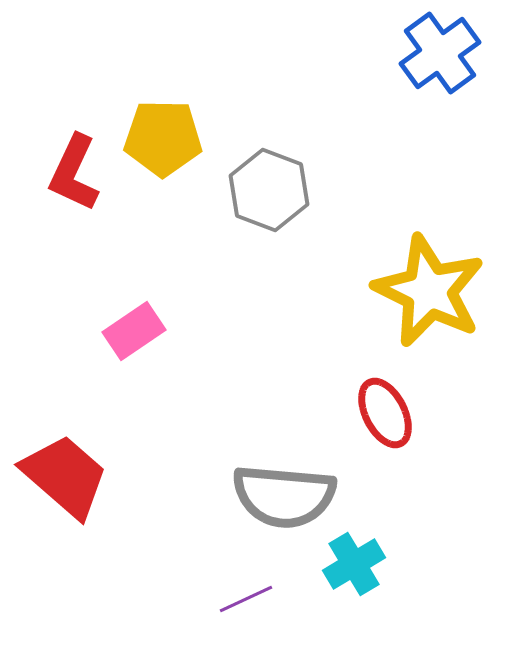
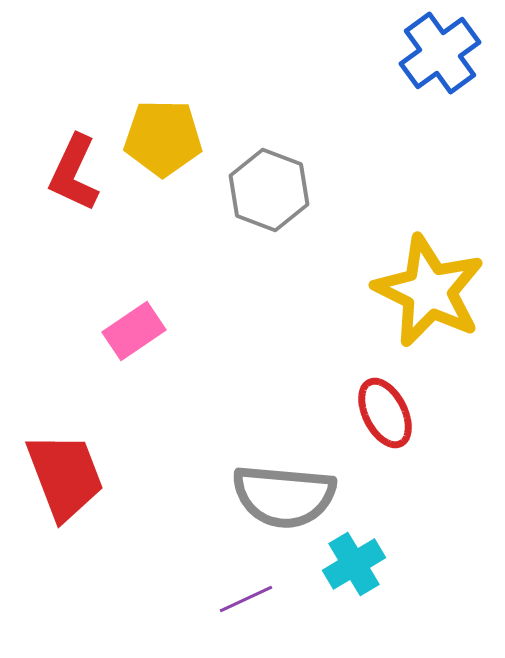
red trapezoid: rotated 28 degrees clockwise
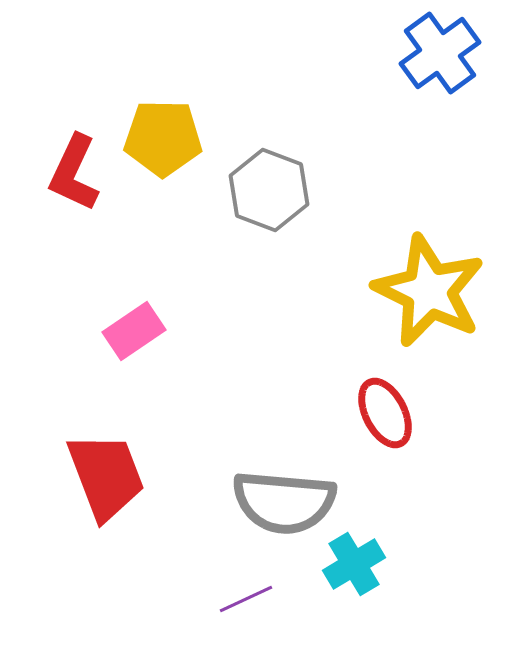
red trapezoid: moved 41 px right
gray semicircle: moved 6 px down
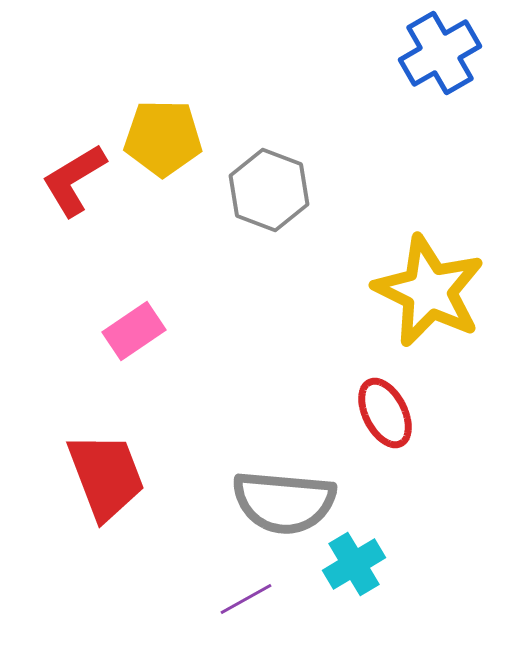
blue cross: rotated 6 degrees clockwise
red L-shape: moved 7 px down; rotated 34 degrees clockwise
purple line: rotated 4 degrees counterclockwise
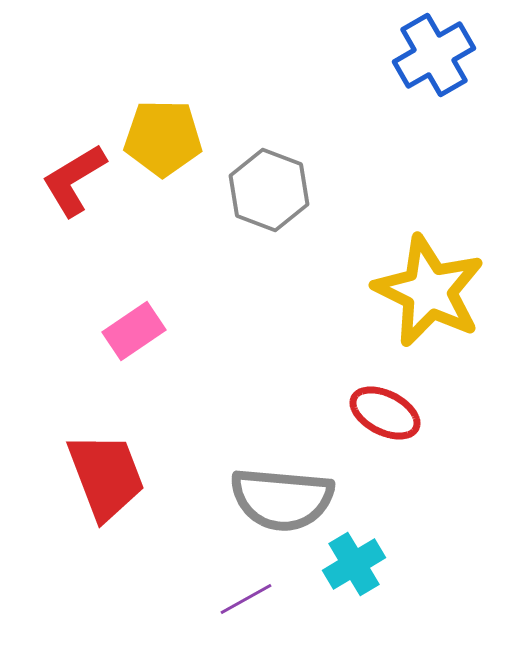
blue cross: moved 6 px left, 2 px down
red ellipse: rotated 36 degrees counterclockwise
gray semicircle: moved 2 px left, 3 px up
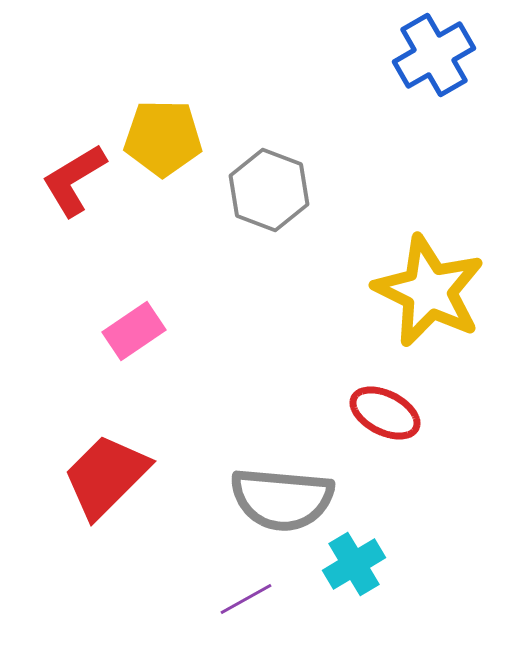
red trapezoid: rotated 114 degrees counterclockwise
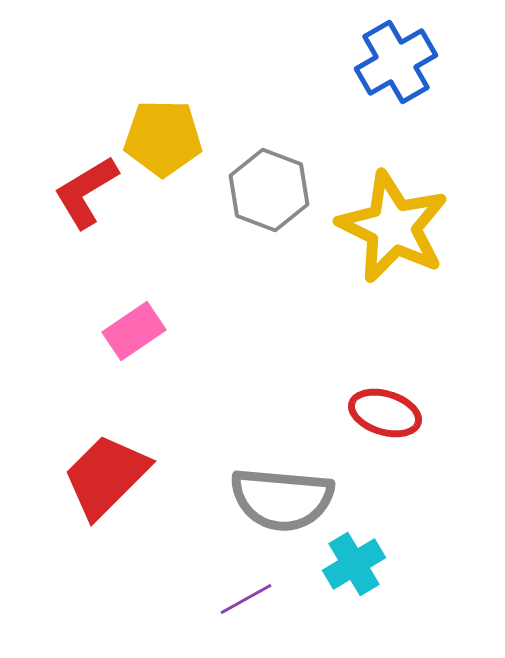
blue cross: moved 38 px left, 7 px down
red L-shape: moved 12 px right, 12 px down
yellow star: moved 36 px left, 64 px up
red ellipse: rotated 10 degrees counterclockwise
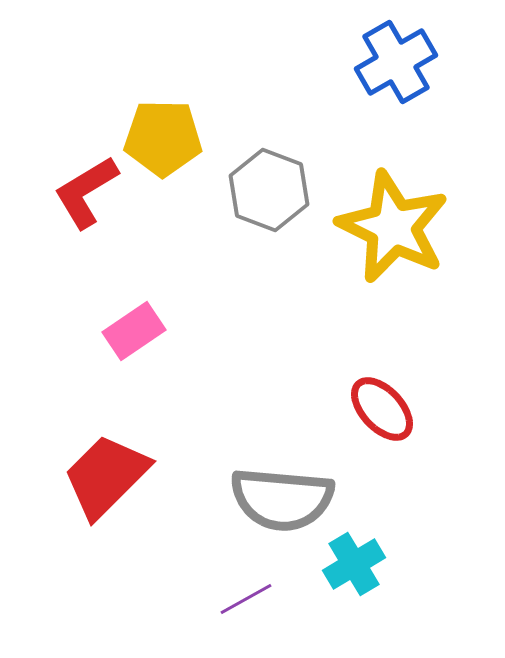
red ellipse: moved 3 px left, 4 px up; rotated 30 degrees clockwise
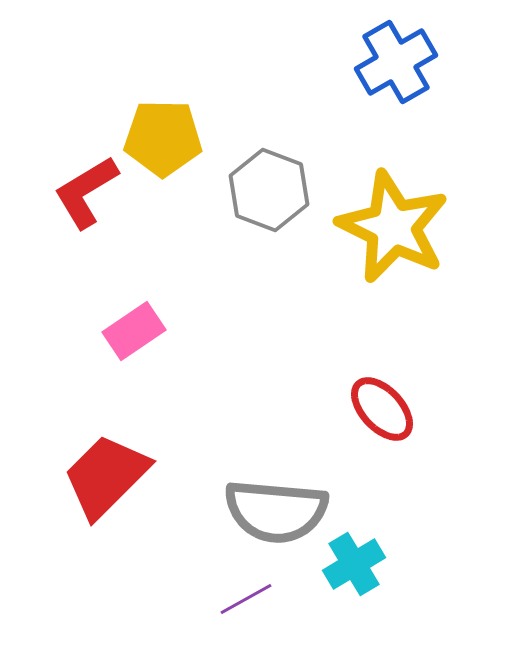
gray semicircle: moved 6 px left, 12 px down
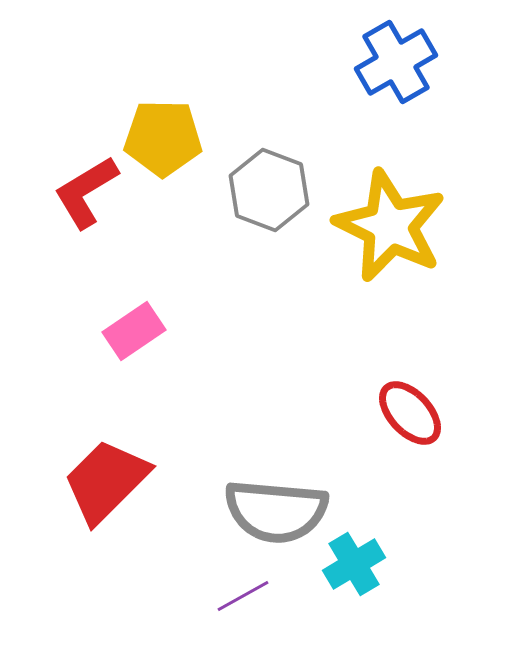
yellow star: moved 3 px left, 1 px up
red ellipse: moved 28 px right, 4 px down
red trapezoid: moved 5 px down
purple line: moved 3 px left, 3 px up
